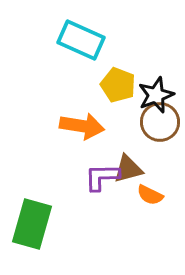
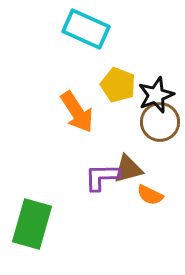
cyan rectangle: moved 5 px right, 11 px up
orange arrow: moved 5 px left, 14 px up; rotated 48 degrees clockwise
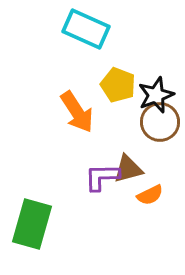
orange semicircle: rotated 52 degrees counterclockwise
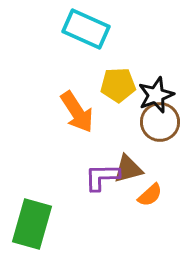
yellow pentagon: rotated 24 degrees counterclockwise
orange semicircle: rotated 16 degrees counterclockwise
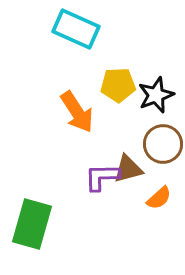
cyan rectangle: moved 10 px left
brown circle: moved 3 px right, 22 px down
orange semicircle: moved 9 px right, 3 px down
